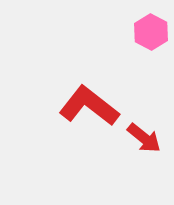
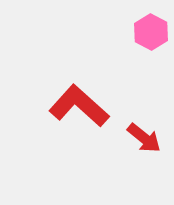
red L-shape: moved 10 px left; rotated 4 degrees clockwise
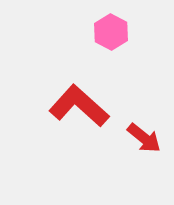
pink hexagon: moved 40 px left
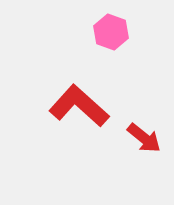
pink hexagon: rotated 8 degrees counterclockwise
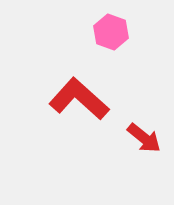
red L-shape: moved 7 px up
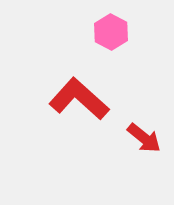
pink hexagon: rotated 8 degrees clockwise
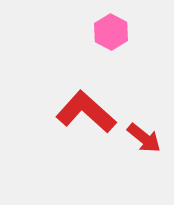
red L-shape: moved 7 px right, 13 px down
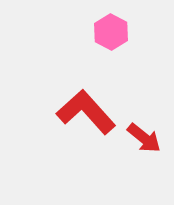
red L-shape: rotated 6 degrees clockwise
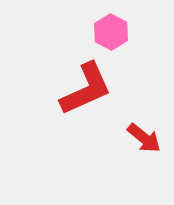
red L-shape: moved 23 px up; rotated 108 degrees clockwise
